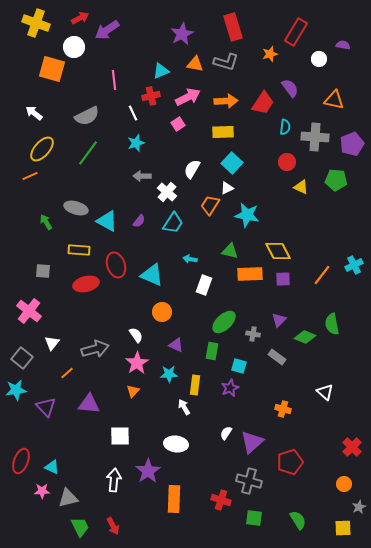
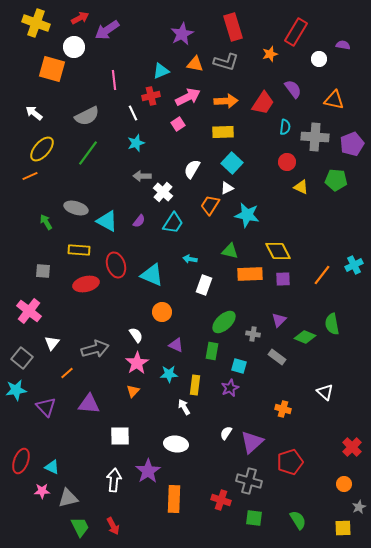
purple semicircle at (290, 88): moved 3 px right, 1 px down
white cross at (167, 192): moved 4 px left
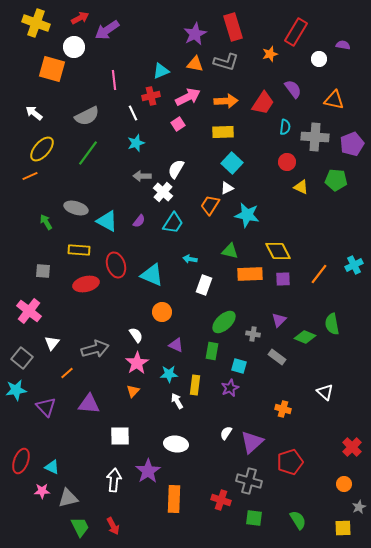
purple star at (182, 34): moved 13 px right
white semicircle at (192, 169): moved 16 px left
orange line at (322, 275): moved 3 px left, 1 px up
white arrow at (184, 407): moved 7 px left, 6 px up
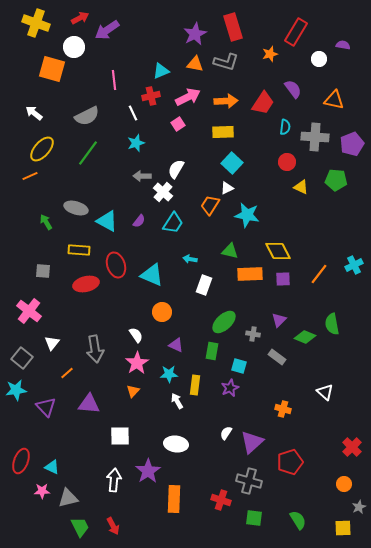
gray arrow at (95, 349): rotated 96 degrees clockwise
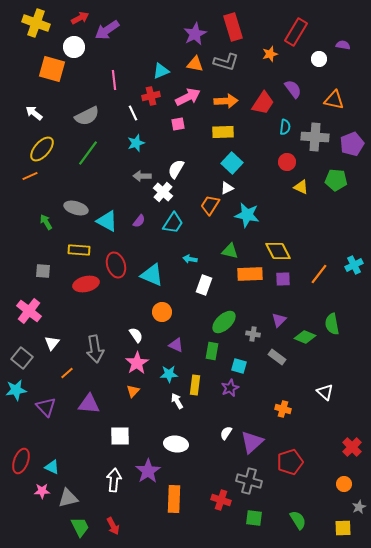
pink square at (178, 124): rotated 24 degrees clockwise
